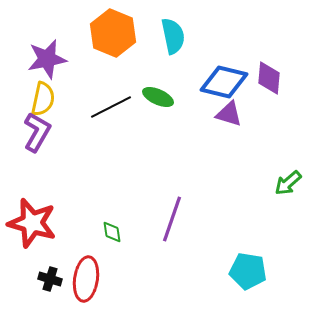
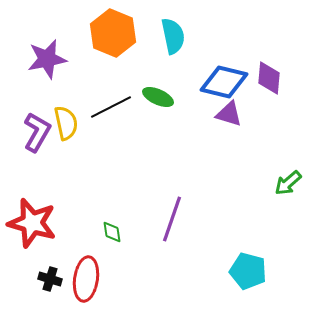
yellow semicircle: moved 23 px right, 24 px down; rotated 24 degrees counterclockwise
cyan pentagon: rotated 6 degrees clockwise
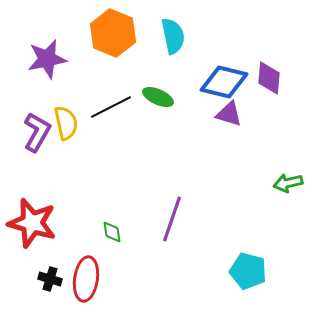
green arrow: rotated 28 degrees clockwise
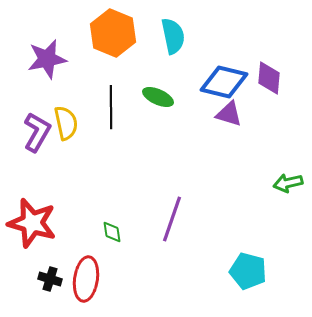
black line: rotated 63 degrees counterclockwise
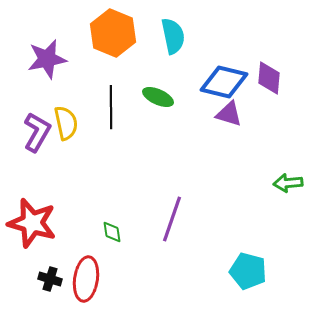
green arrow: rotated 8 degrees clockwise
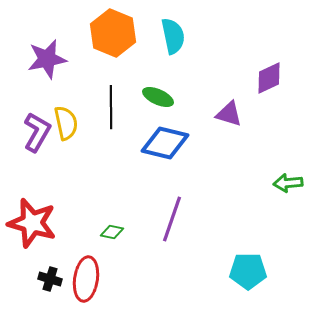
purple diamond: rotated 60 degrees clockwise
blue diamond: moved 59 px left, 61 px down
green diamond: rotated 70 degrees counterclockwise
cyan pentagon: rotated 15 degrees counterclockwise
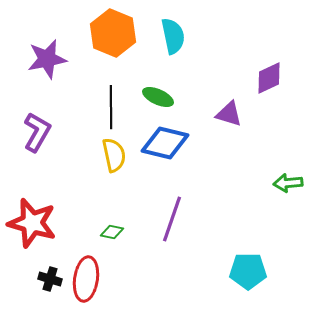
yellow semicircle: moved 48 px right, 32 px down
